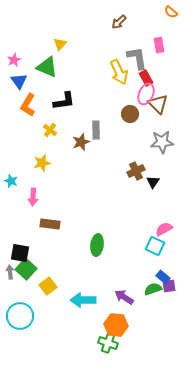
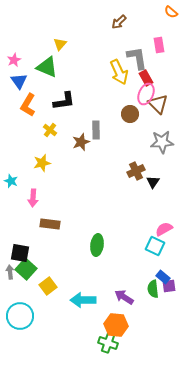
pink arrow: moved 1 px down
green semicircle: rotated 78 degrees counterclockwise
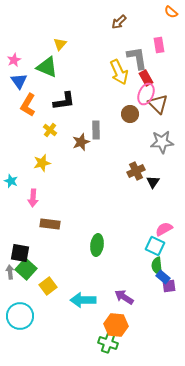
green semicircle: moved 4 px right, 23 px up
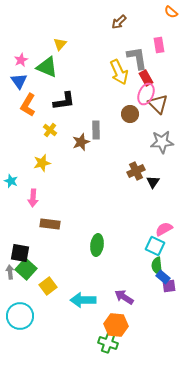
pink star: moved 7 px right
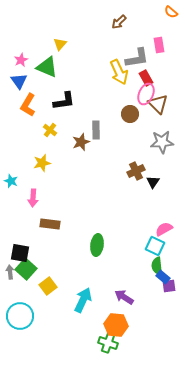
gray L-shape: rotated 90 degrees clockwise
cyan arrow: rotated 115 degrees clockwise
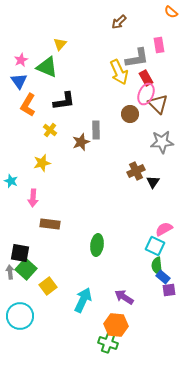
purple square: moved 4 px down
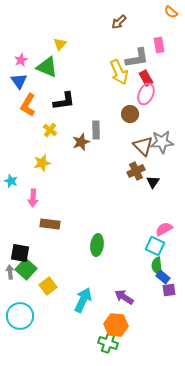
brown triangle: moved 15 px left, 42 px down
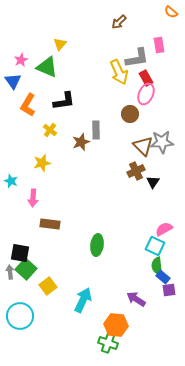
blue triangle: moved 6 px left
purple arrow: moved 12 px right, 2 px down
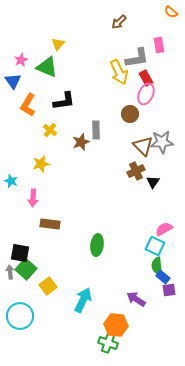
yellow triangle: moved 2 px left
yellow star: moved 1 px left, 1 px down
